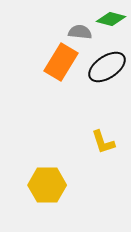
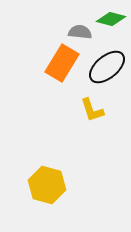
orange rectangle: moved 1 px right, 1 px down
black ellipse: rotated 6 degrees counterclockwise
yellow L-shape: moved 11 px left, 32 px up
yellow hexagon: rotated 15 degrees clockwise
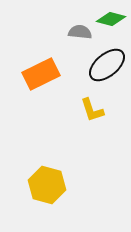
orange rectangle: moved 21 px left, 11 px down; rotated 33 degrees clockwise
black ellipse: moved 2 px up
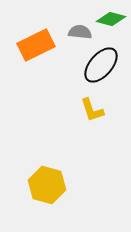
black ellipse: moved 6 px left; rotated 9 degrees counterclockwise
orange rectangle: moved 5 px left, 29 px up
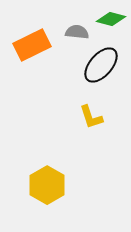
gray semicircle: moved 3 px left
orange rectangle: moved 4 px left
yellow L-shape: moved 1 px left, 7 px down
yellow hexagon: rotated 15 degrees clockwise
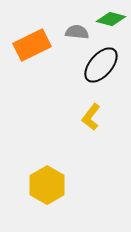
yellow L-shape: rotated 56 degrees clockwise
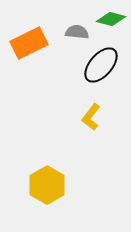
orange rectangle: moved 3 px left, 2 px up
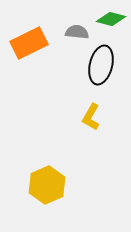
black ellipse: rotated 27 degrees counterclockwise
yellow L-shape: rotated 8 degrees counterclockwise
yellow hexagon: rotated 6 degrees clockwise
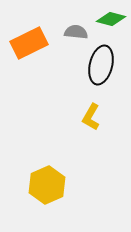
gray semicircle: moved 1 px left
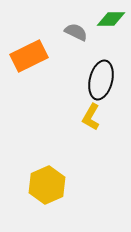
green diamond: rotated 16 degrees counterclockwise
gray semicircle: rotated 20 degrees clockwise
orange rectangle: moved 13 px down
black ellipse: moved 15 px down
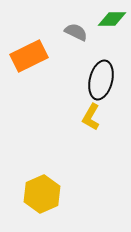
green diamond: moved 1 px right
yellow hexagon: moved 5 px left, 9 px down
